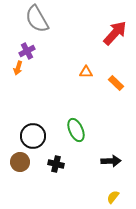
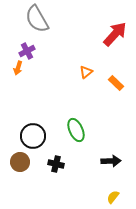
red arrow: moved 1 px down
orange triangle: rotated 40 degrees counterclockwise
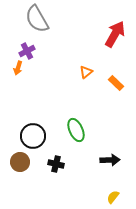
red arrow: rotated 12 degrees counterclockwise
black arrow: moved 1 px left, 1 px up
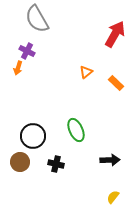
purple cross: rotated 35 degrees counterclockwise
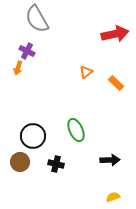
red arrow: rotated 48 degrees clockwise
yellow semicircle: rotated 32 degrees clockwise
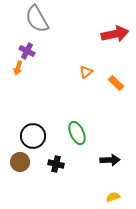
green ellipse: moved 1 px right, 3 px down
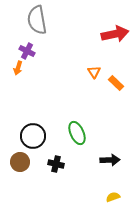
gray semicircle: moved 1 px down; rotated 20 degrees clockwise
orange triangle: moved 8 px right; rotated 24 degrees counterclockwise
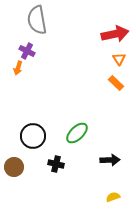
orange triangle: moved 25 px right, 13 px up
green ellipse: rotated 70 degrees clockwise
brown circle: moved 6 px left, 5 px down
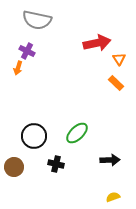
gray semicircle: rotated 68 degrees counterclockwise
red arrow: moved 18 px left, 9 px down
black circle: moved 1 px right
